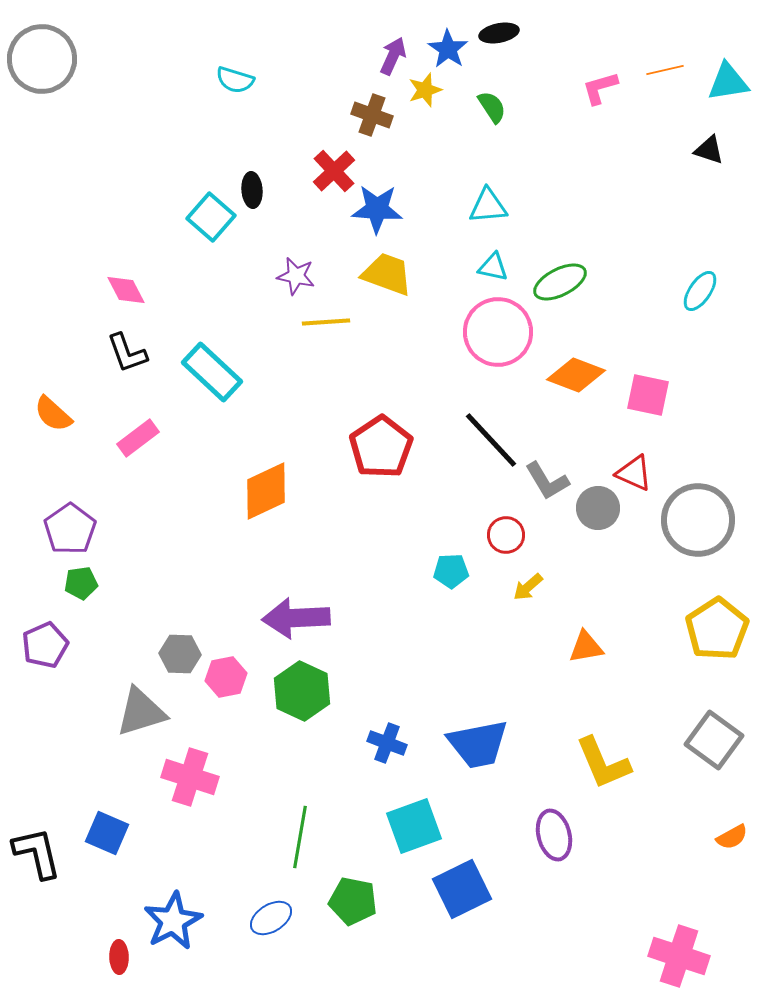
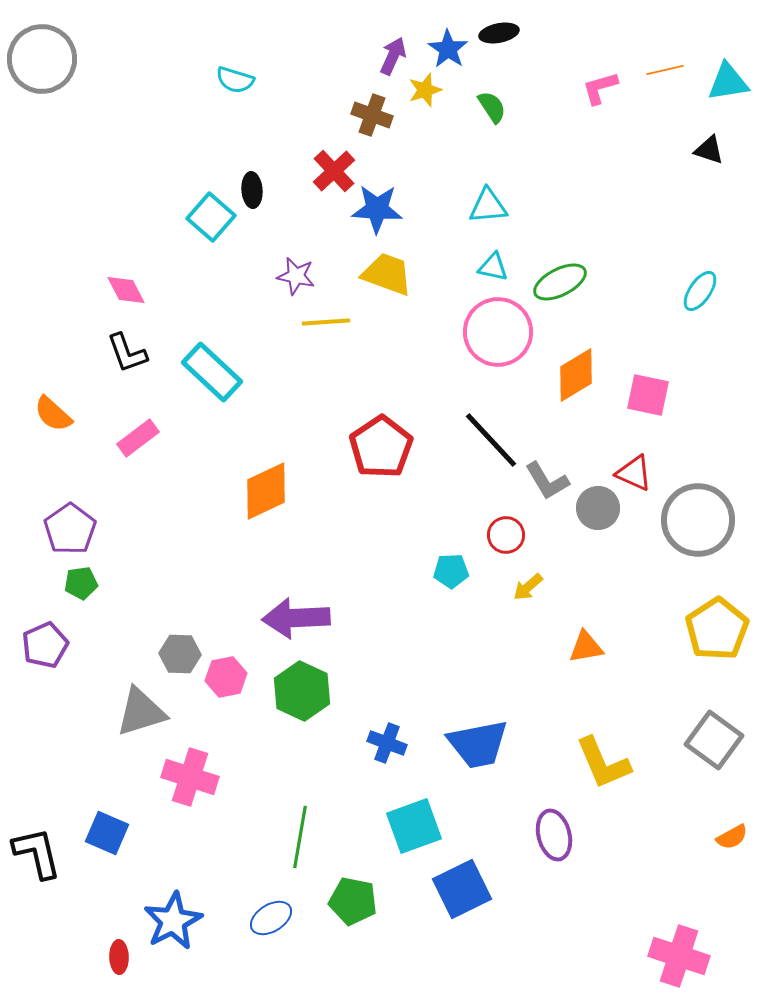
orange diamond at (576, 375): rotated 52 degrees counterclockwise
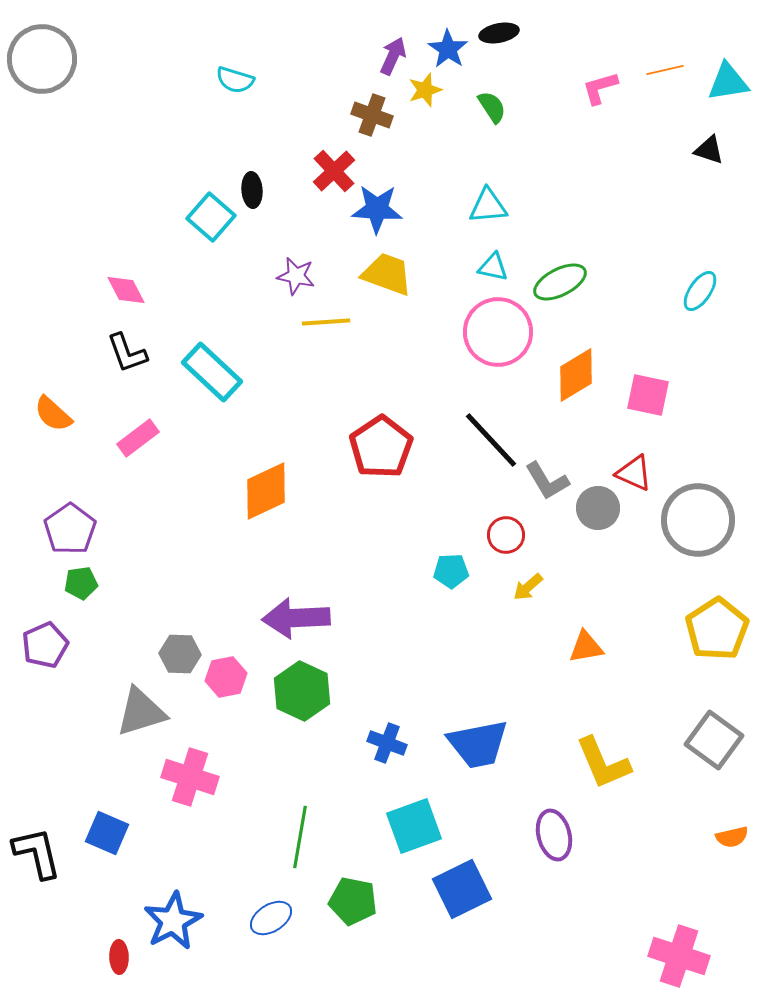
orange semicircle at (732, 837): rotated 16 degrees clockwise
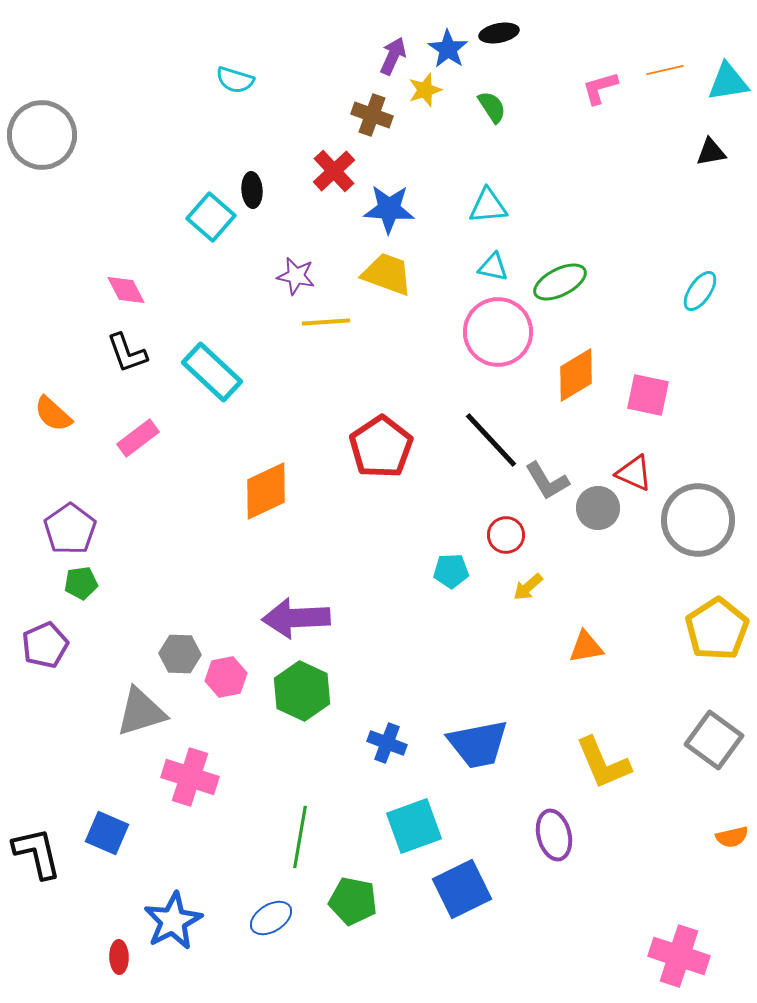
gray circle at (42, 59): moved 76 px down
black triangle at (709, 150): moved 2 px right, 2 px down; rotated 28 degrees counterclockwise
blue star at (377, 209): moved 12 px right
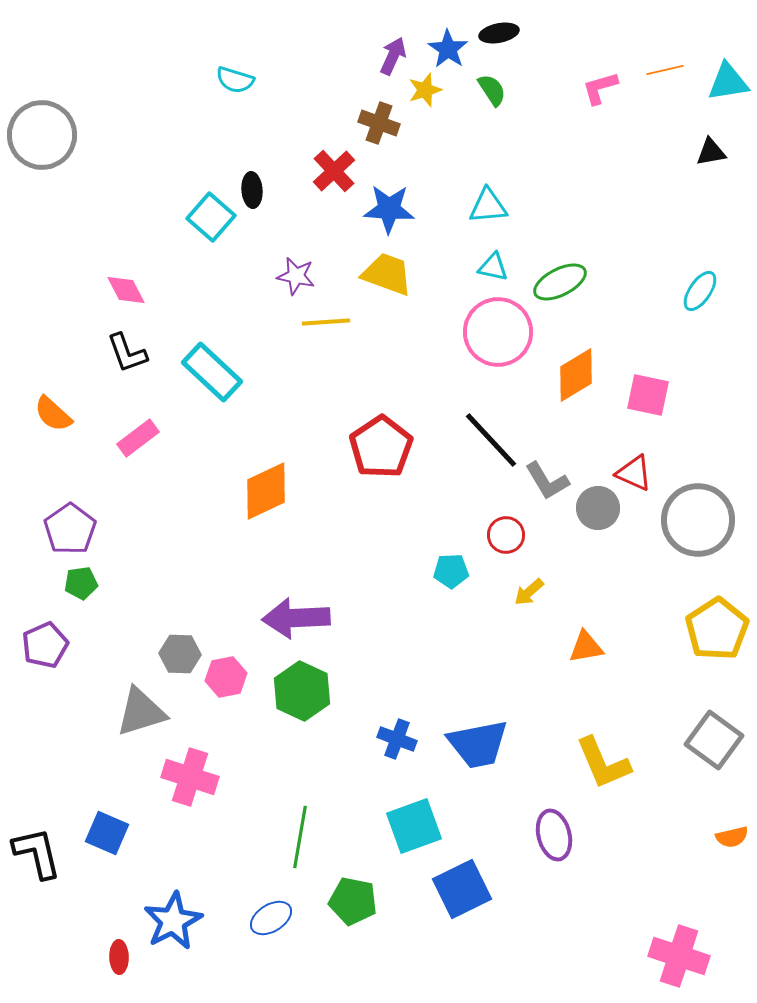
green semicircle at (492, 107): moved 17 px up
brown cross at (372, 115): moved 7 px right, 8 px down
yellow arrow at (528, 587): moved 1 px right, 5 px down
blue cross at (387, 743): moved 10 px right, 4 px up
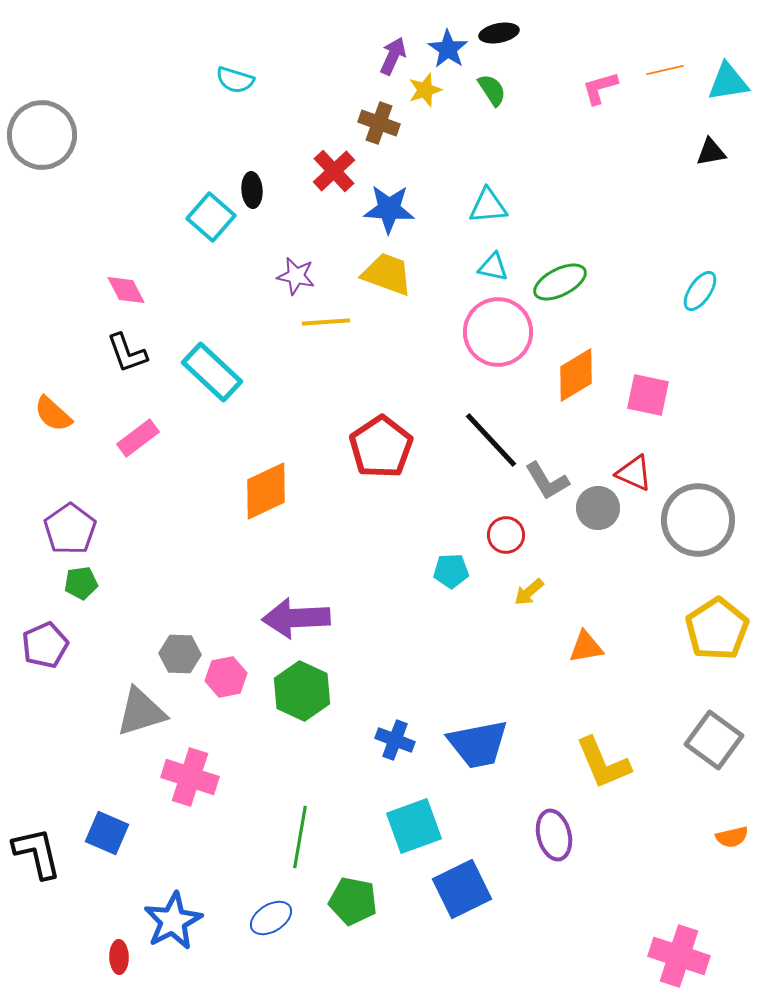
blue cross at (397, 739): moved 2 px left, 1 px down
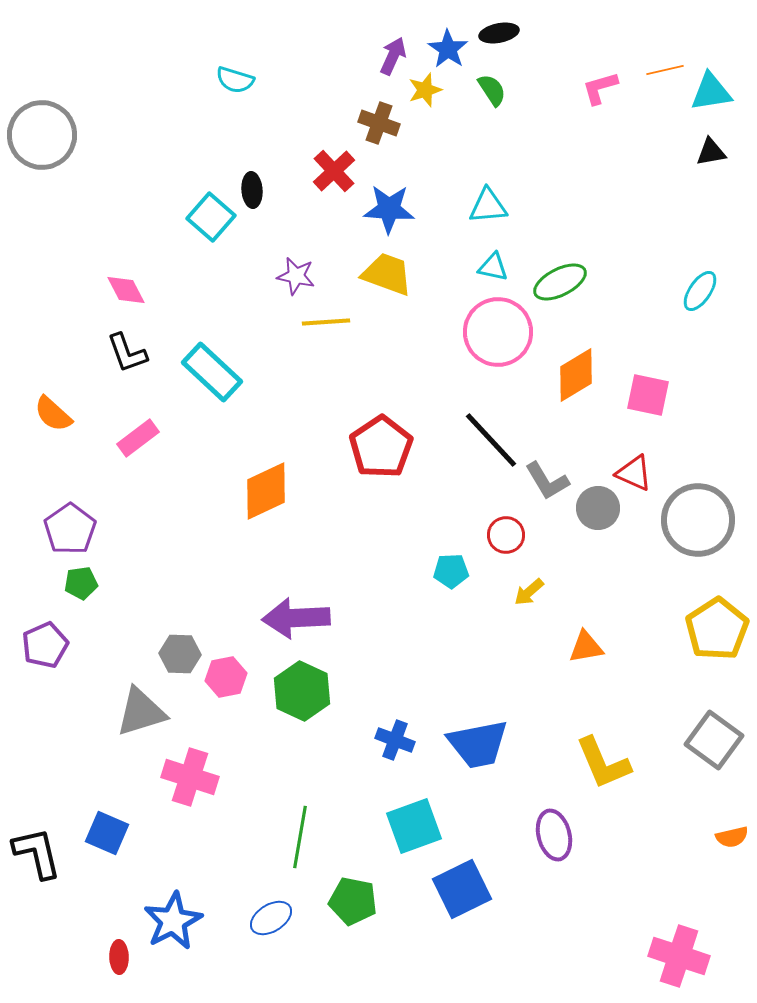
cyan triangle at (728, 82): moved 17 px left, 10 px down
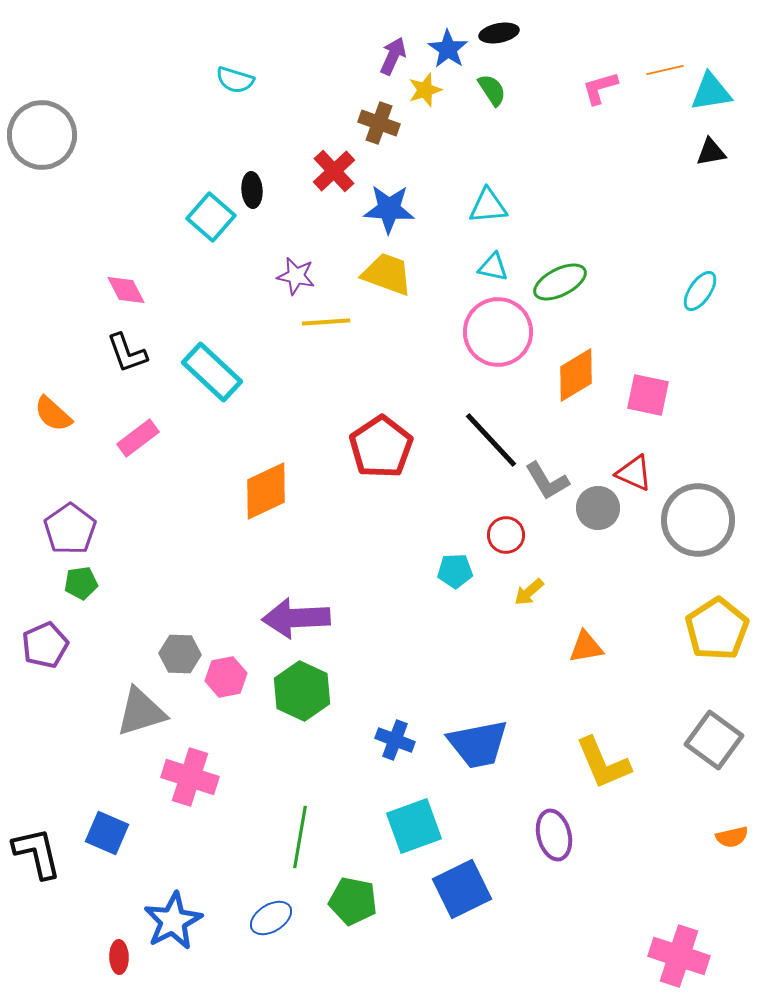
cyan pentagon at (451, 571): moved 4 px right
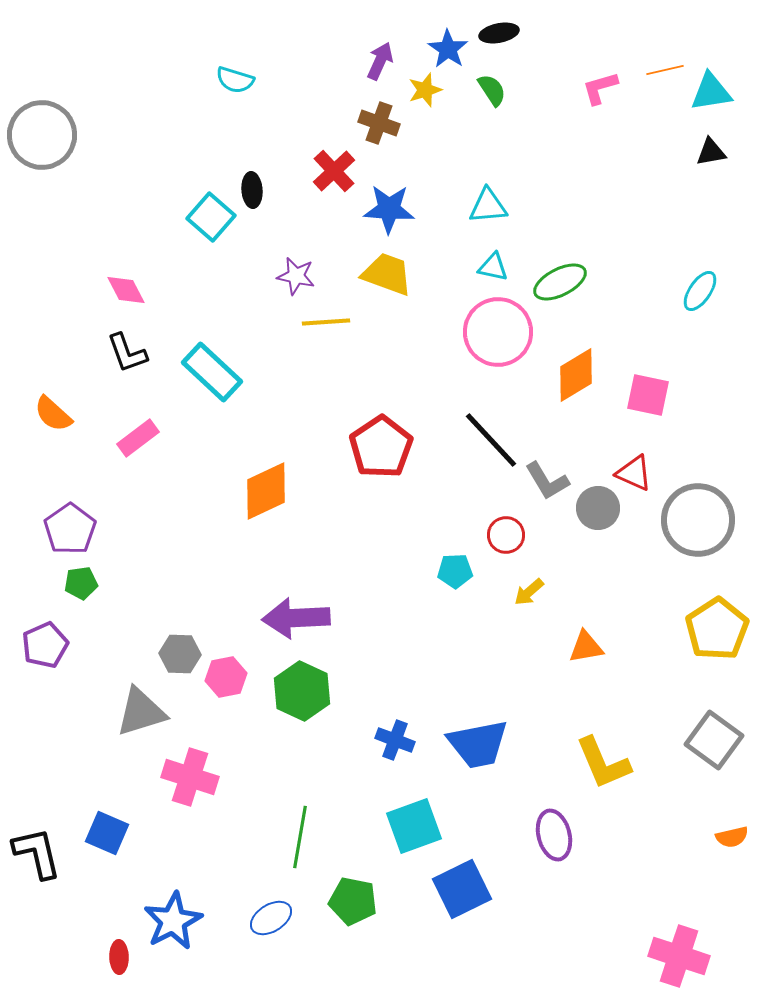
purple arrow at (393, 56): moved 13 px left, 5 px down
